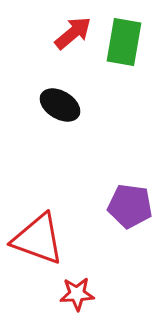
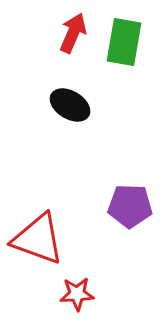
red arrow: rotated 27 degrees counterclockwise
black ellipse: moved 10 px right
purple pentagon: rotated 6 degrees counterclockwise
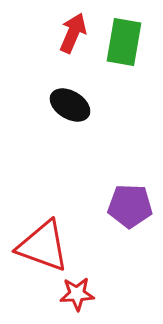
red triangle: moved 5 px right, 7 px down
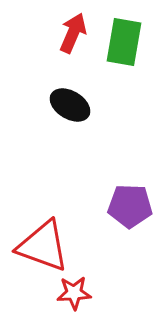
red star: moved 3 px left, 1 px up
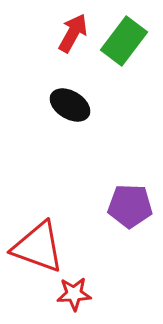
red arrow: rotated 6 degrees clockwise
green rectangle: moved 1 px up; rotated 27 degrees clockwise
red triangle: moved 5 px left, 1 px down
red star: moved 1 px down
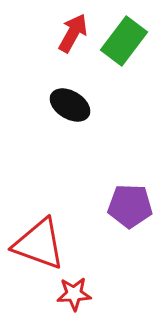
red triangle: moved 1 px right, 3 px up
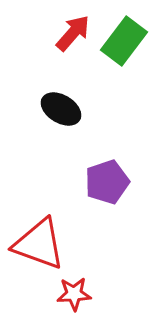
red arrow: rotated 12 degrees clockwise
black ellipse: moved 9 px left, 4 px down
purple pentagon: moved 23 px left, 24 px up; rotated 21 degrees counterclockwise
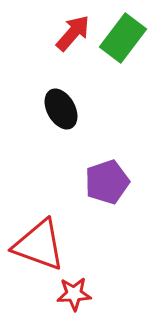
green rectangle: moved 1 px left, 3 px up
black ellipse: rotated 30 degrees clockwise
red triangle: moved 1 px down
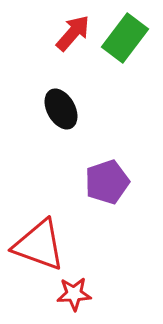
green rectangle: moved 2 px right
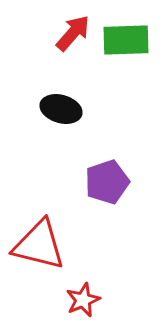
green rectangle: moved 1 px right, 2 px down; rotated 51 degrees clockwise
black ellipse: rotated 45 degrees counterclockwise
red triangle: rotated 6 degrees counterclockwise
red star: moved 9 px right, 6 px down; rotated 20 degrees counterclockwise
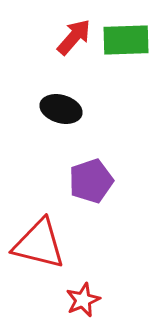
red arrow: moved 1 px right, 4 px down
purple pentagon: moved 16 px left, 1 px up
red triangle: moved 1 px up
